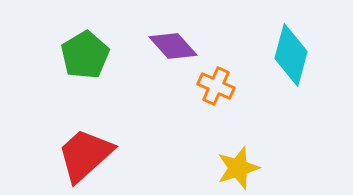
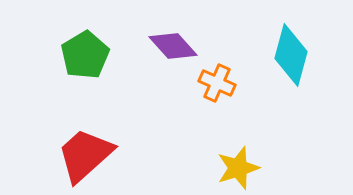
orange cross: moved 1 px right, 3 px up
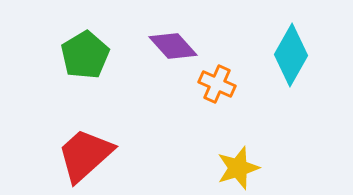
cyan diamond: rotated 14 degrees clockwise
orange cross: moved 1 px down
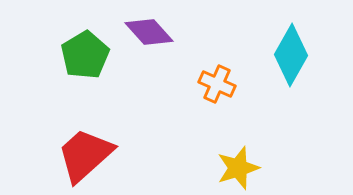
purple diamond: moved 24 px left, 14 px up
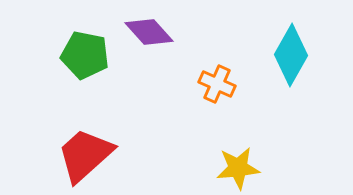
green pentagon: rotated 30 degrees counterclockwise
yellow star: rotated 12 degrees clockwise
